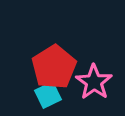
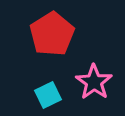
red pentagon: moved 2 px left, 33 px up
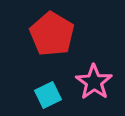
red pentagon: rotated 9 degrees counterclockwise
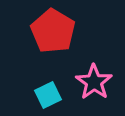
red pentagon: moved 1 px right, 3 px up
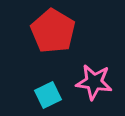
pink star: rotated 27 degrees counterclockwise
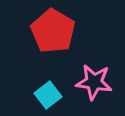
cyan square: rotated 12 degrees counterclockwise
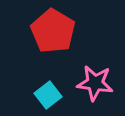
pink star: moved 1 px right, 1 px down
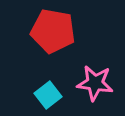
red pentagon: rotated 21 degrees counterclockwise
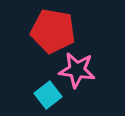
pink star: moved 18 px left, 13 px up
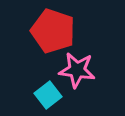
red pentagon: rotated 9 degrees clockwise
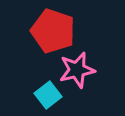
pink star: rotated 21 degrees counterclockwise
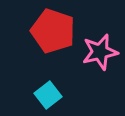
pink star: moved 23 px right, 18 px up
